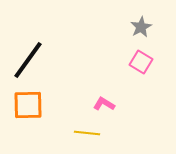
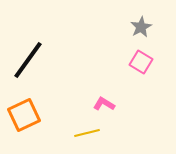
orange square: moved 4 px left, 10 px down; rotated 24 degrees counterclockwise
yellow line: rotated 20 degrees counterclockwise
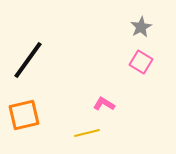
orange square: rotated 12 degrees clockwise
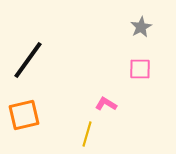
pink square: moved 1 px left, 7 px down; rotated 30 degrees counterclockwise
pink L-shape: moved 2 px right
yellow line: moved 1 px down; rotated 60 degrees counterclockwise
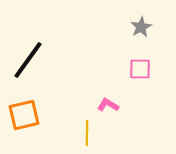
pink L-shape: moved 2 px right, 1 px down
yellow line: moved 1 px up; rotated 15 degrees counterclockwise
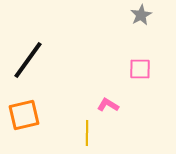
gray star: moved 12 px up
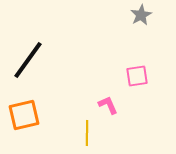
pink square: moved 3 px left, 7 px down; rotated 10 degrees counterclockwise
pink L-shape: rotated 35 degrees clockwise
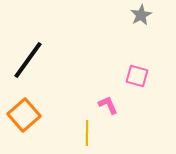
pink square: rotated 25 degrees clockwise
orange square: rotated 28 degrees counterclockwise
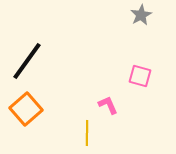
black line: moved 1 px left, 1 px down
pink square: moved 3 px right
orange square: moved 2 px right, 6 px up
